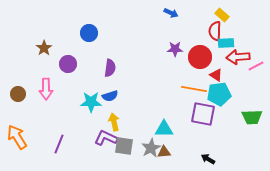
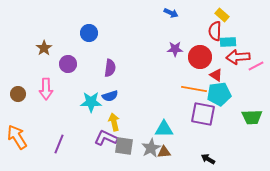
cyan rectangle: moved 2 px right, 1 px up
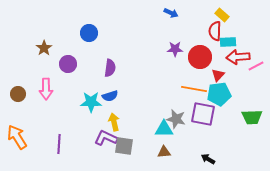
red triangle: moved 2 px right; rotated 40 degrees clockwise
purple line: rotated 18 degrees counterclockwise
gray star: moved 25 px right, 29 px up; rotated 30 degrees counterclockwise
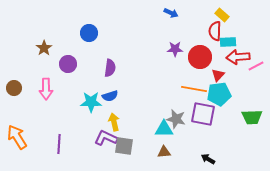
brown circle: moved 4 px left, 6 px up
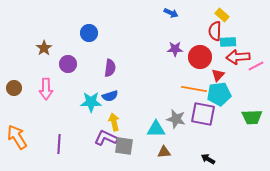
cyan triangle: moved 8 px left
